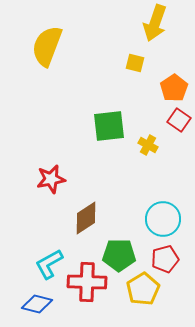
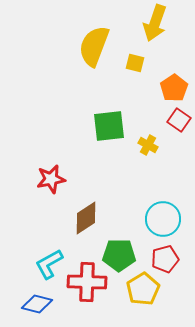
yellow semicircle: moved 47 px right
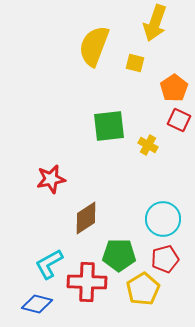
red square: rotated 10 degrees counterclockwise
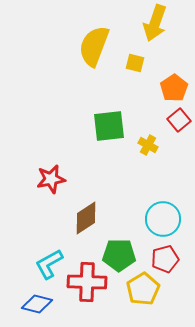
red square: rotated 25 degrees clockwise
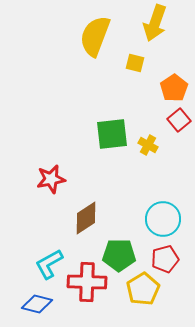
yellow semicircle: moved 1 px right, 10 px up
green square: moved 3 px right, 8 px down
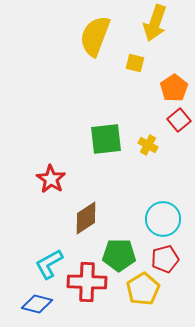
green square: moved 6 px left, 5 px down
red star: rotated 28 degrees counterclockwise
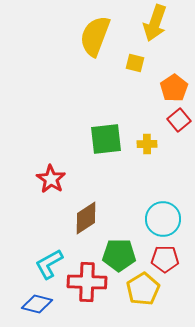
yellow cross: moved 1 px left, 1 px up; rotated 30 degrees counterclockwise
red pentagon: rotated 16 degrees clockwise
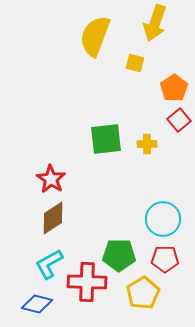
brown diamond: moved 33 px left
yellow pentagon: moved 4 px down
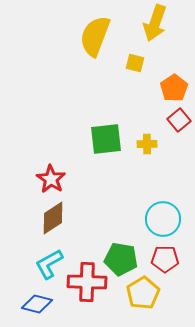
green pentagon: moved 2 px right, 4 px down; rotated 8 degrees clockwise
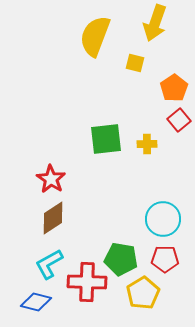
blue diamond: moved 1 px left, 2 px up
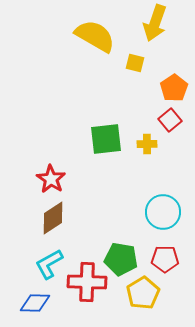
yellow semicircle: rotated 99 degrees clockwise
red square: moved 9 px left
cyan circle: moved 7 px up
blue diamond: moved 1 px left, 1 px down; rotated 12 degrees counterclockwise
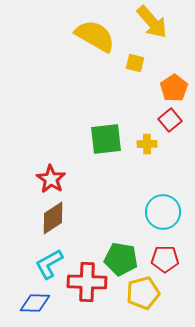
yellow arrow: moved 3 px left, 1 px up; rotated 60 degrees counterclockwise
yellow pentagon: rotated 16 degrees clockwise
